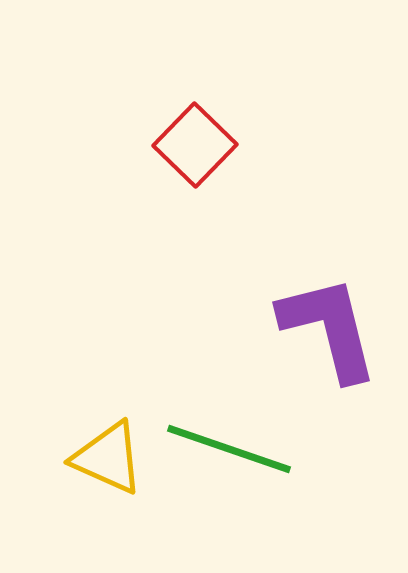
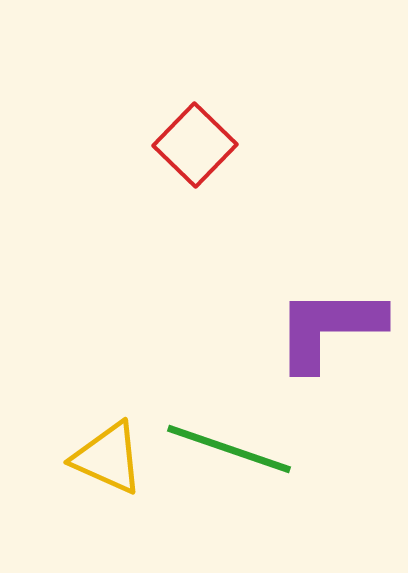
purple L-shape: rotated 76 degrees counterclockwise
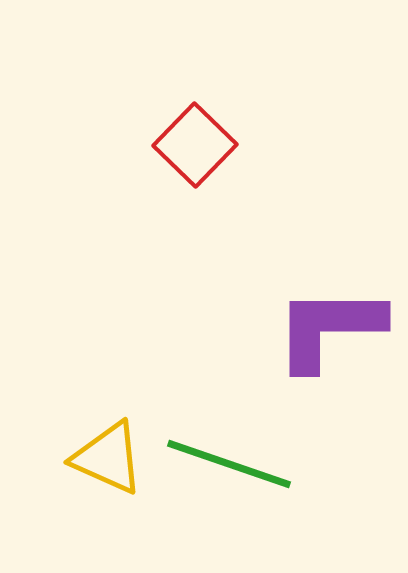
green line: moved 15 px down
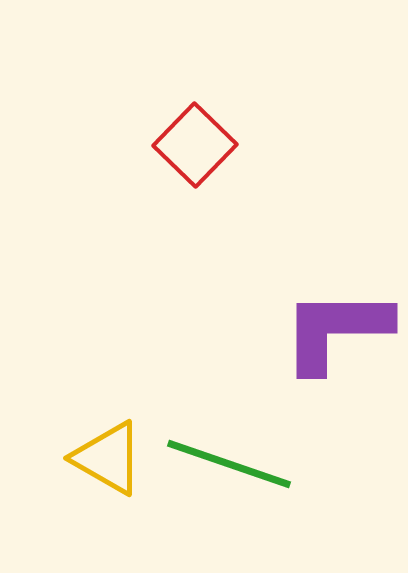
purple L-shape: moved 7 px right, 2 px down
yellow triangle: rotated 6 degrees clockwise
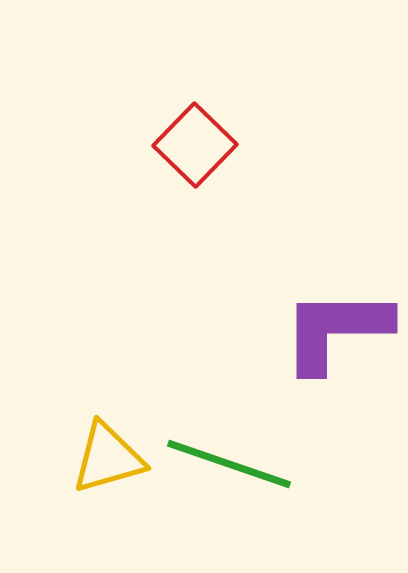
yellow triangle: rotated 46 degrees counterclockwise
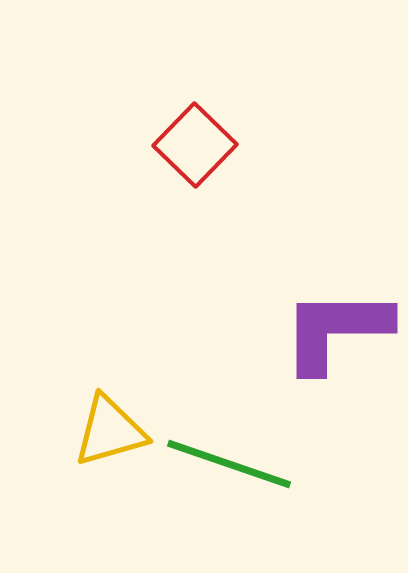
yellow triangle: moved 2 px right, 27 px up
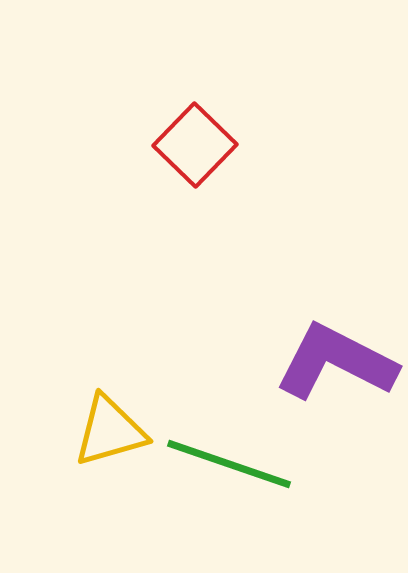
purple L-shape: moved 32 px down; rotated 27 degrees clockwise
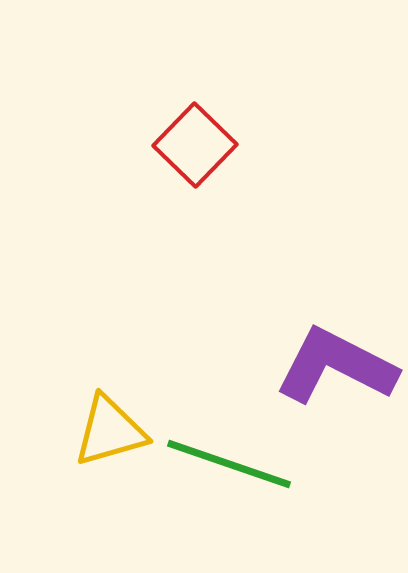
purple L-shape: moved 4 px down
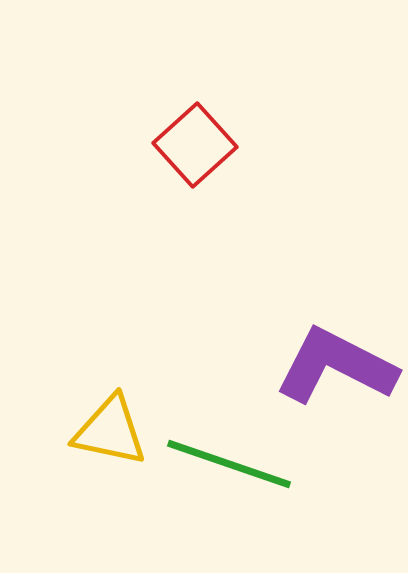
red square: rotated 4 degrees clockwise
yellow triangle: rotated 28 degrees clockwise
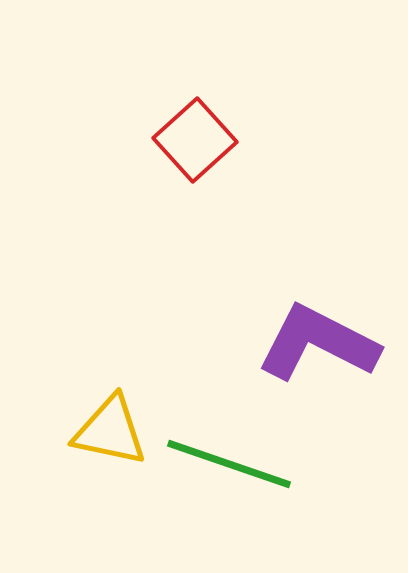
red square: moved 5 px up
purple L-shape: moved 18 px left, 23 px up
